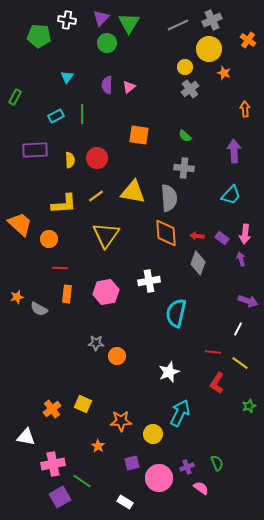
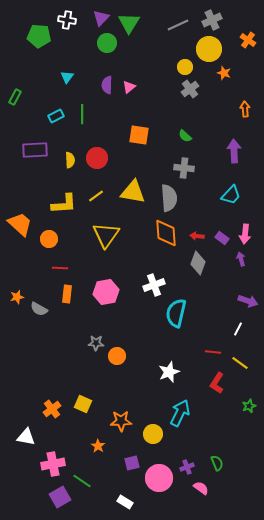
white cross at (149, 281): moved 5 px right, 4 px down; rotated 10 degrees counterclockwise
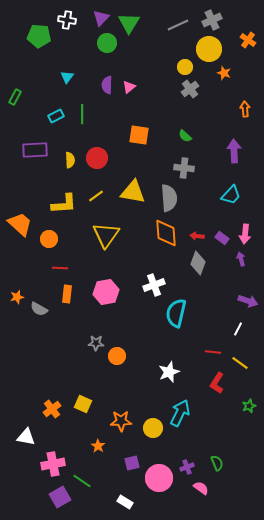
yellow circle at (153, 434): moved 6 px up
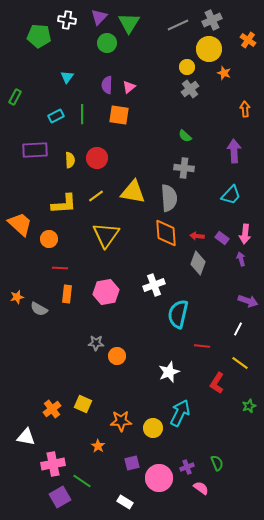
purple triangle at (101, 18): moved 2 px left, 1 px up
yellow circle at (185, 67): moved 2 px right
orange square at (139, 135): moved 20 px left, 20 px up
cyan semicircle at (176, 313): moved 2 px right, 1 px down
red line at (213, 352): moved 11 px left, 6 px up
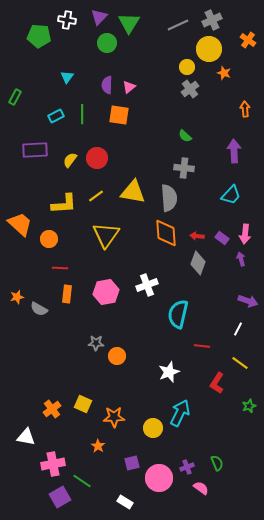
yellow semicircle at (70, 160): rotated 140 degrees counterclockwise
white cross at (154, 285): moved 7 px left
orange star at (121, 421): moved 7 px left, 4 px up
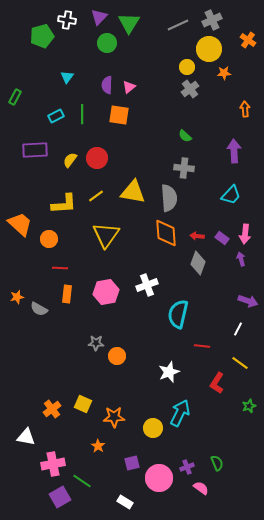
green pentagon at (39, 36): moved 3 px right; rotated 20 degrees counterclockwise
orange star at (224, 73): rotated 24 degrees counterclockwise
